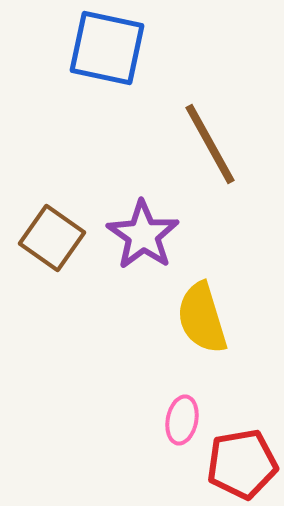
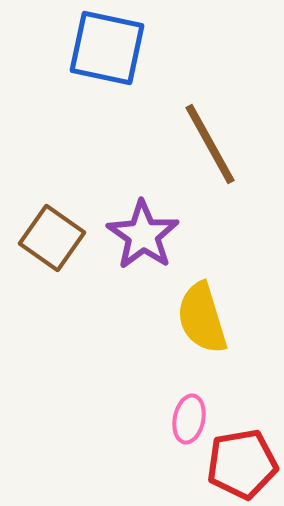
pink ellipse: moved 7 px right, 1 px up
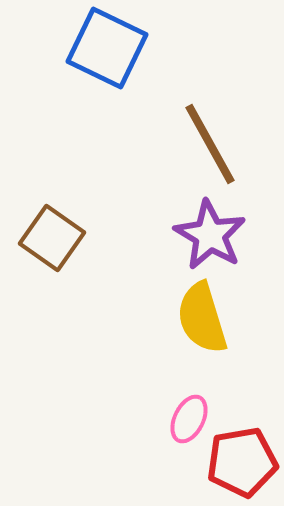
blue square: rotated 14 degrees clockwise
purple star: moved 67 px right; rotated 4 degrees counterclockwise
pink ellipse: rotated 15 degrees clockwise
red pentagon: moved 2 px up
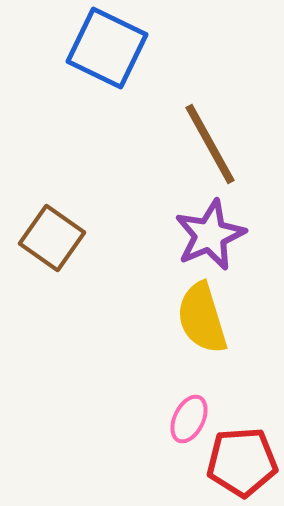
purple star: rotated 18 degrees clockwise
red pentagon: rotated 6 degrees clockwise
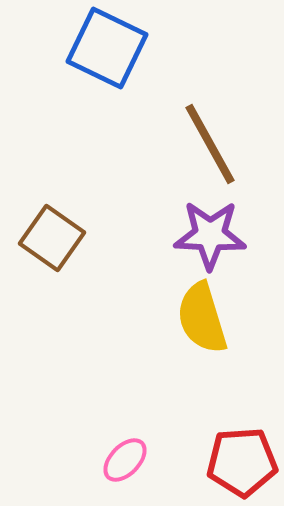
purple star: rotated 26 degrees clockwise
pink ellipse: moved 64 px left, 41 px down; rotated 18 degrees clockwise
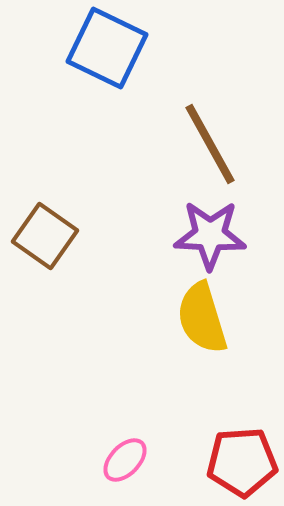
brown square: moved 7 px left, 2 px up
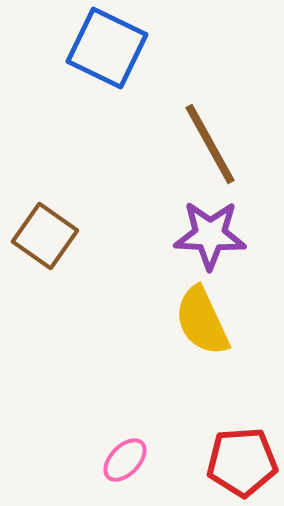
yellow semicircle: moved 3 px down; rotated 8 degrees counterclockwise
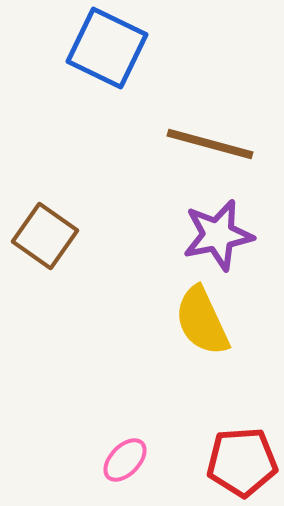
brown line: rotated 46 degrees counterclockwise
purple star: moved 8 px right; rotated 14 degrees counterclockwise
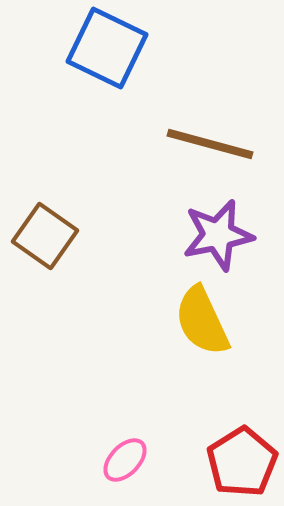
red pentagon: rotated 28 degrees counterclockwise
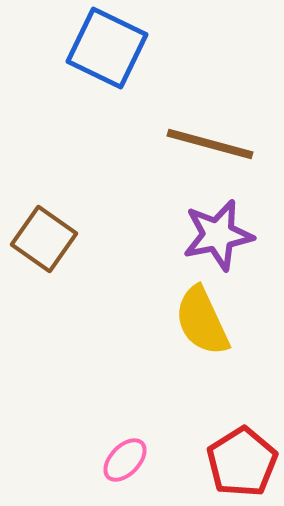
brown square: moved 1 px left, 3 px down
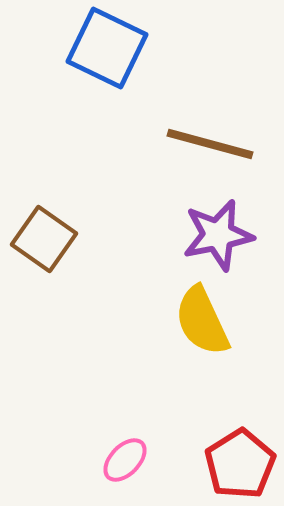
red pentagon: moved 2 px left, 2 px down
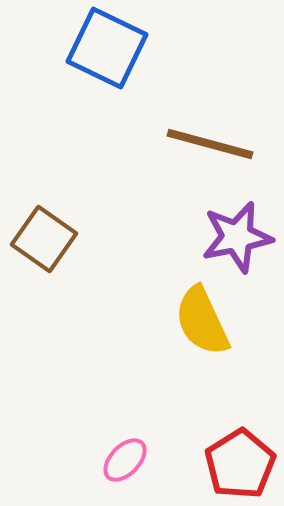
purple star: moved 19 px right, 2 px down
